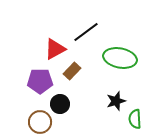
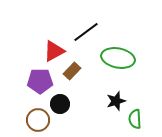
red triangle: moved 1 px left, 2 px down
green ellipse: moved 2 px left
brown circle: moved 2 px left, 2 px up
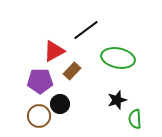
black line: moved 2 px up
black star: moved 1 px right, 1 px up
brown circle: moved 1 px right, 4 px up
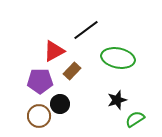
green semicircle: rotated 60 degrees clockwise
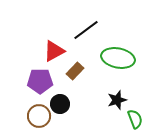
brown rectangle: moved 3 px right
green semicircle: rotated 102 degrees clockwise
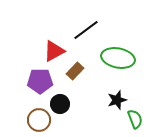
brown circle: moved 4 px down
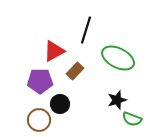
black line: rotated 36 degrees counterclockwise
green ellipse: rotated 16 degrees clockwise
green semicircle: moved 3 px left; rotated 132 degrees clockwise
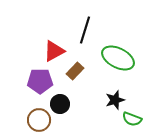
black line: moved 1 px left
black star: moved 2 px left
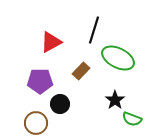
black line: moved 9 px right
red triangle: moved 3 px left, 9 px up
brown rectangle: moved 6 px right
black star: rotated 18 degrees counterclockwise
brown circle: moved 3 px left, 3 px down
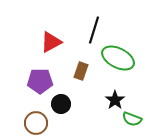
brown rectangle: rotated 24 degrees counterclockwise
black circle: moved 1 px right
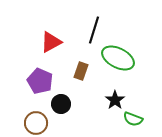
purple pentagon: rotated 25 degrees clockwise
green semicircle: moved 1 px right
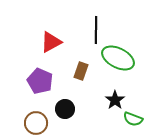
black line: moved 2 px right; rotated 16 degrees counterclockwise
black circle: moved 4 px right, 5 px down
